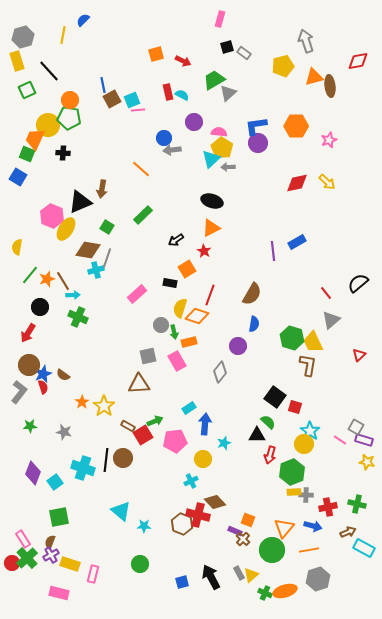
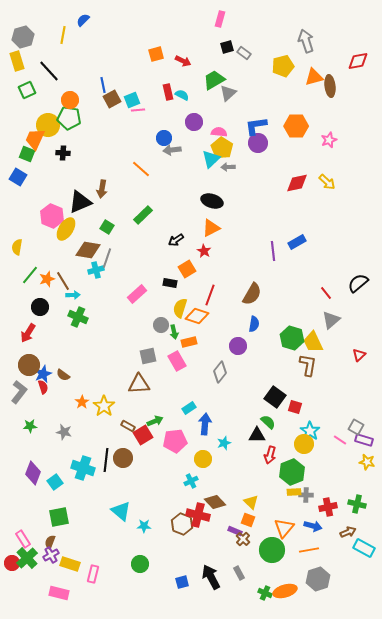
yellow triangle at (251, 575): moved 73 px up; rotated 35 degrees counterclockwise
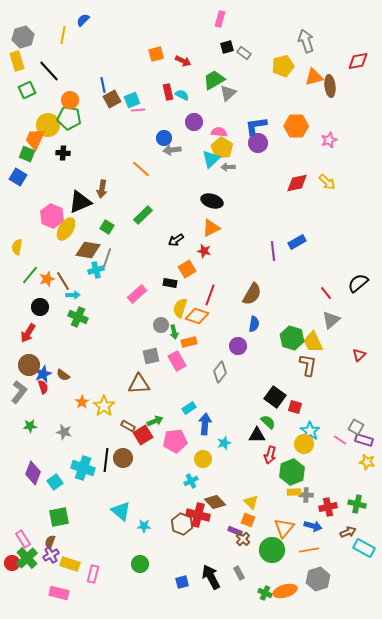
red star at (204, 251): rotated 16 degrees counterclockwise
gray square at (148, 356): moved 3 px right
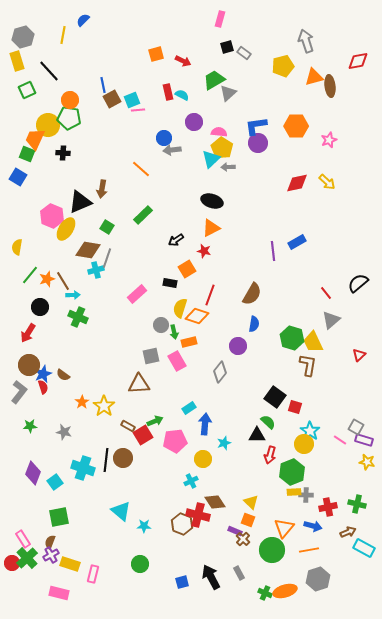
brown diamond at (215, 502): rotated 10 degrees clockwise
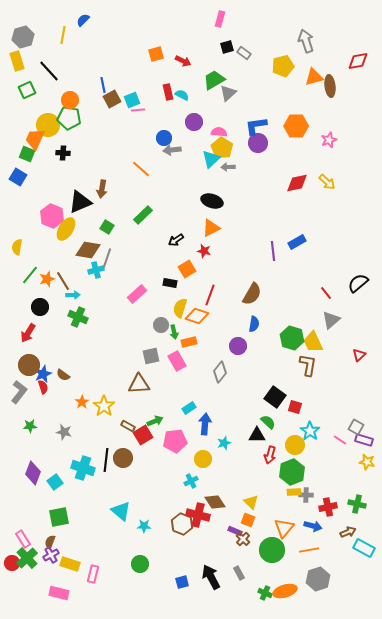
yellow circle at (304, 444): moved 9 px left, 1 px down
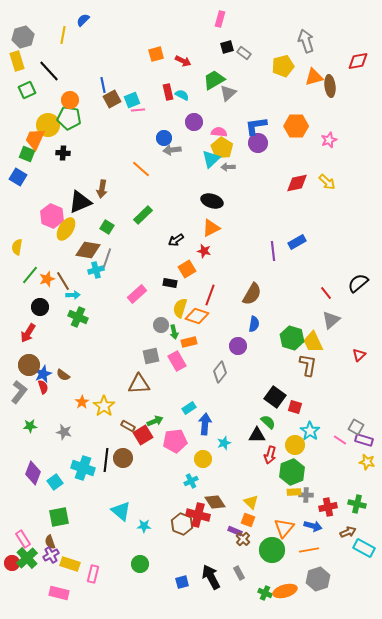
brown semicircle at (50, 542): rotated 40 degrees counterclockwise
